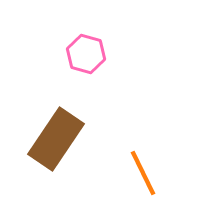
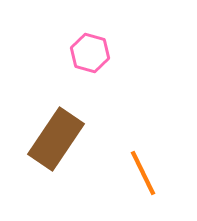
pink hexagon: moved 4 px right, 1 px up
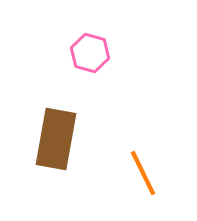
brown rectangle: rotated 24 degrees counterclockwise
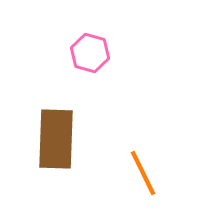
brown rectangle: rotated 8 degrees counterclockwise
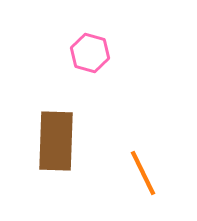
brown rectangle: moved 2 px down
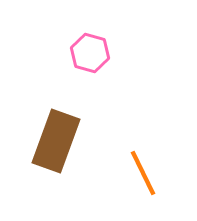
brown rectangle: rotated 18 degrees clockwise
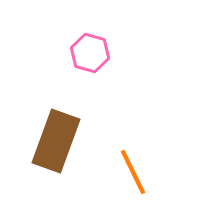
orange line: moved 10 px left, 1 px up
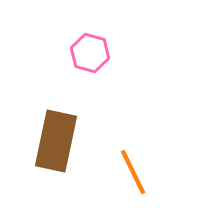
brown rectangle: rotated 8 degrees counterclockwise
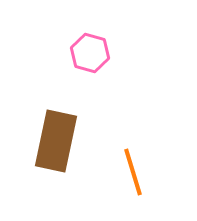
orange line: rotated 9 degrees clockwise
